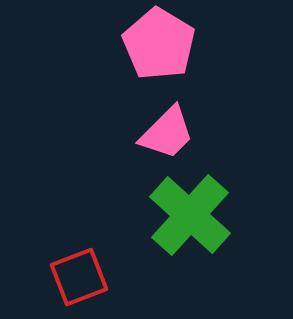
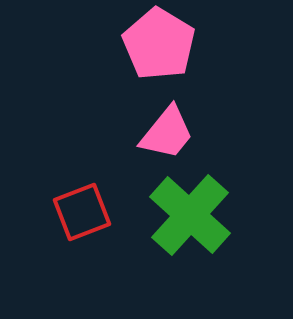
pink trapezoid: rotated 6 degrees counterclockwise
red square: moved 3 px right, 65 px up
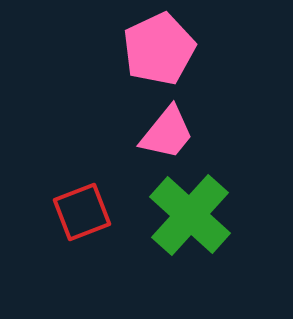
pink pentagon: moved 5 px down; rotated 16 degrees clockwise
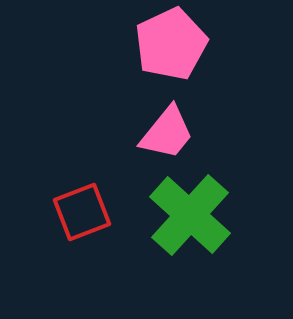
pink pentagon: moved 12 px right, 5 px up
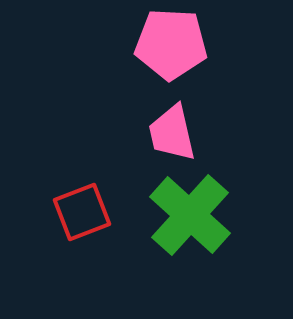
pink pentagon: rotated 28 degrees clockwise
pink trapezoid: moved 5 px right; rotated 128 degrees clockwise
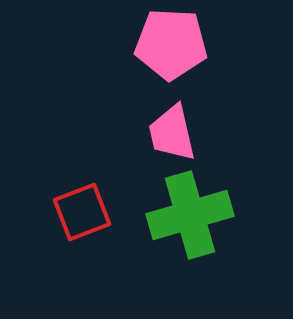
green cross: rotated 32 degrees clockwise
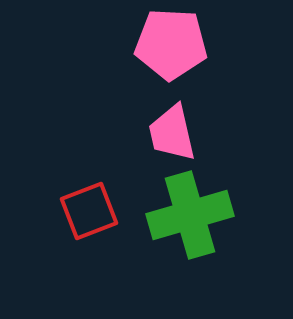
red square: moved 7 px right, 1 px up
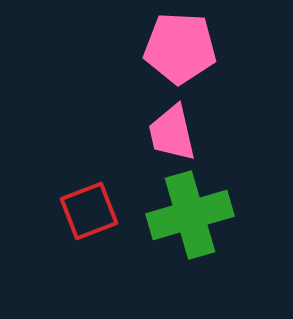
pink pentagon: moved 9 px right, 4 px down
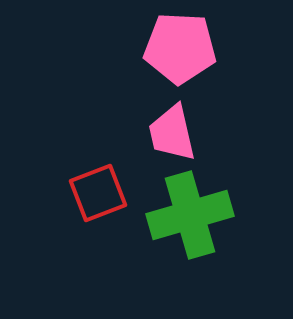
red square: moved 9 px right, 18 px up
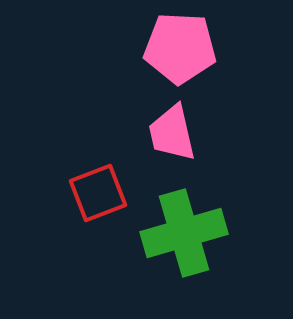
green cross: moved 6 px left, 18 px down
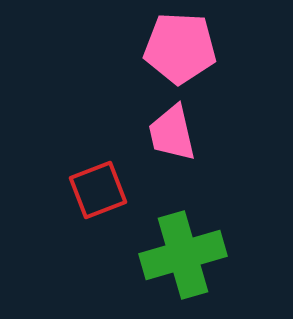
red square: moved 3 px up
green cross: moved 1 px left, 22 px down
